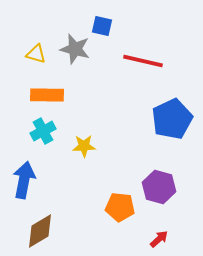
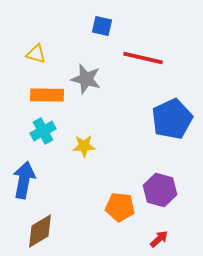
gray star: moved 11 px right, 30 px down
red line: moved 3 px up
purple hexagon: moved 1 px right, 3 px down
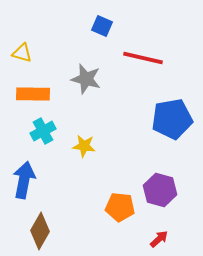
blue square: rotated 10 degrees clockwise
yellow triangle: moved 14 px left, 1 px up
orange rectangle: moved 14 px left, 1 px up
blue pentagon: rotated 15 degrees clockwise
yellow star: rotated 10 degrees clockwise
brown diamond: rotated 30 degrees counterclockwise
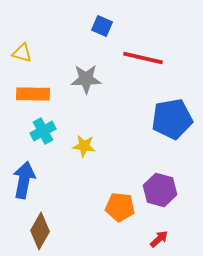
gray star: rotated 16 degrees counterclockwise
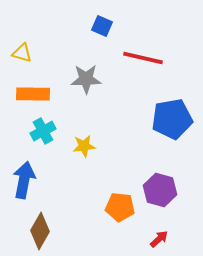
yellow star: rotated 15 degrees counterclockwise
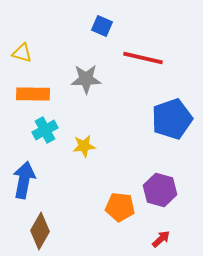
blue pentagon: rotated 9 degrees counterclockwise
cyan cross: moved 2 px right, 1 px up
red arrow: moved 2 px right
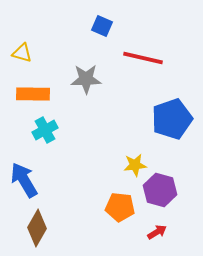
yellow star: moved 51 px right, 19 px down
blue arrow: rotated 42 degrees counterclockwise
brown diamond: moved 3 px left, 3 px up
red arrow: moved 4 px left, 7 px up; rotated 12 degrees clockwise
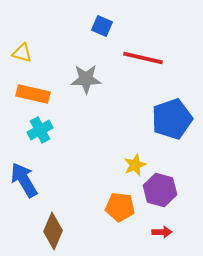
orange rectangle: rotated 12 degrees clockwise
cyan cross: moved 5 px left
yellow star: rotated 15 degrees counterclockwise
brown diamond: moved 16 px right, 3 px down; rotated 6 degrees counterclockwise
red arrow: moved 5 px right; rotated 30 degrees clockwise
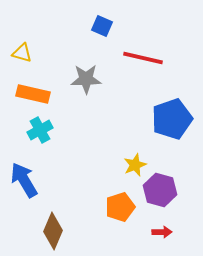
orange pentagon: rotated 24 degrees counterclockwise
